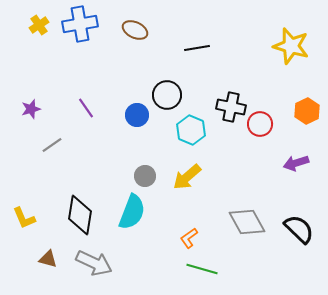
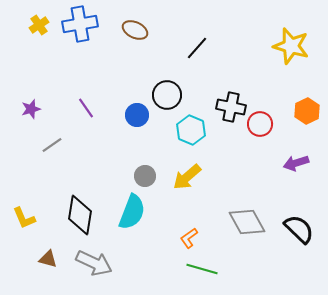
black line: rotated 40 degrees counterclockwise
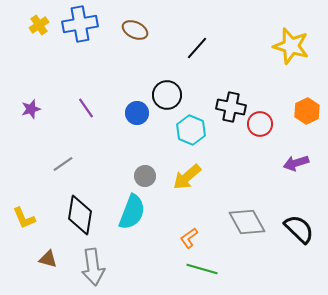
blue circle: moved 2 px up
gray line: moved 11 px right, 19 px down
gray arrow: moved 1 px left, 4 px down; rotated 57 degrees clockwise
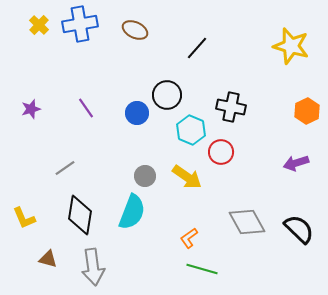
yellow cross: rotated 12 degrees counterclockwise
red circle: moved 39 px left, 28 px down
gray line: moved 2 px right, 4 px down
yellow arrow: rotated 104 degrees counterclockwise
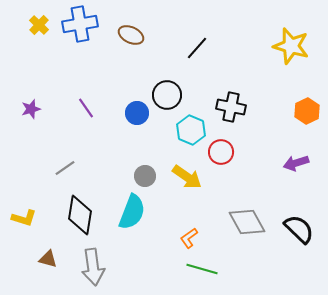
brown ellipse: moved 4 px left, 5 px down
yellow L-shape: rotated 50 degrees counterclockwise
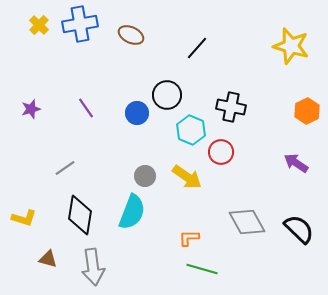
purple arrow: rotated 50 degrees clockwise
orange L-shape: rotated 35 degrees clockwise
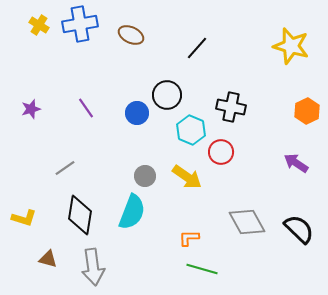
yellow cross: rotated 12 degrees counterclockwise
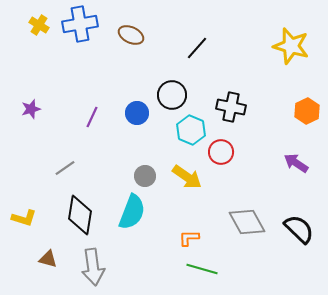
black circle: moved 5 px right
purple line: moved 6 px right, 9 px down; rotated 60 degrees clockwise
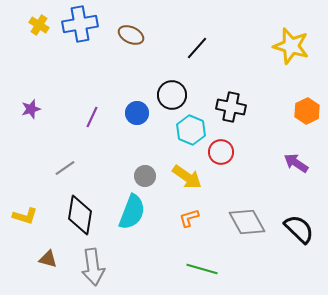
yellow L-shape: moved 1 px right, 2 px up
orange L-shape: moved 20 px up; rotated 15 degrees counterclockwise
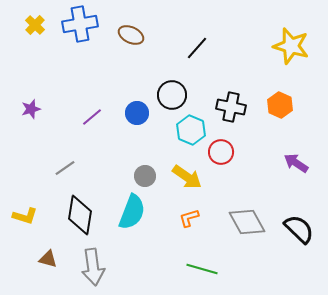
yellow cross: moved 4 px left; rotated 12 degrees clockwise
orange hexagon: moved 27 px left, 6 px up; rotated 10 degrees counterclockwise
purple line: rotated 25 degrees clockwise
